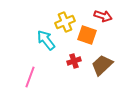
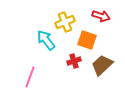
red arrow: moved 2 px left
orange square: moved 5 px down
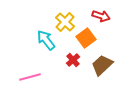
yellow cross: rotated 24 degrees counterclockwise
orange square: moved 1 px left, 2 px up; rotated 36 degrees clockwise
red cross: moved 1 px left, 1 px up; rotated 24 degrees counterclockwise
pink line: rotated 55 degrees clockwise
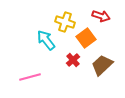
yellow cross: rotated 24 degrees counterclockwise
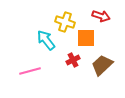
orange square: rotated 36 degrees clockwise
red cross: rotated 16 degrees clockwise
pink line: moved 6 px up
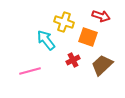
yellow cross: moved 1 px left
orange square: moved 2 px right, 1 px up; rotated 18 degrees clockwise
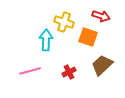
cyan arrow: rotated 40 degrees clockwise
red cross: moved 4 px left, 12 px down
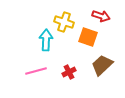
pink line: moved 6 px right
